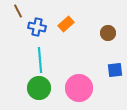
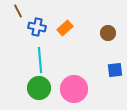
orange rectangle: moved 1 px left, 4 px down
pink circle: moved 5 px left, 1 px down
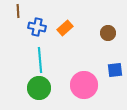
brown line: rotated 24 degrees clockwise
pink circle: moved 10 px right, 4 px up
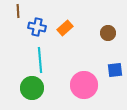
green circle: moved 7 px left
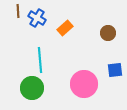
blue cross: moved 9 px up; rotated 18 degrees clockwise
pink circle: moved 1 px up
